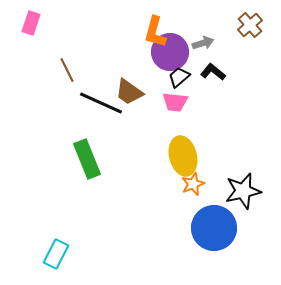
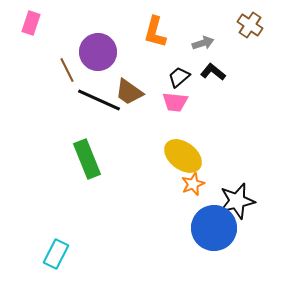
brown cross: rotated 15 degrees counterclockwise
purple circle: moved 72 px left
black line: moved 2 px left, 3 px up
yellow ellipse: rotated 39 degrees counterclockwise
black star: moved 6 px left, 10 px down
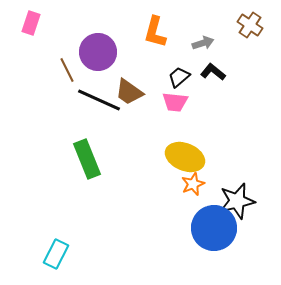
yellow ellipse: moved 2 px right, 1 px down; rotated 15 degrees counterclockwise
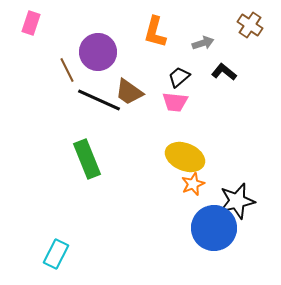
black L-shape: moved 11 px right
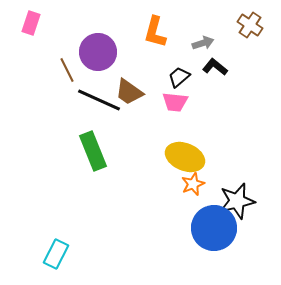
black L-shape: moved 9 px left, 5 px up
green rectangle: moved 6 px right, 8 px up
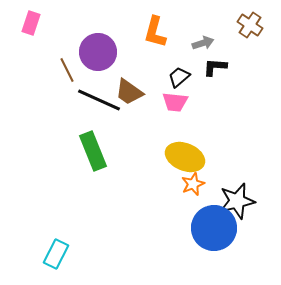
black L-shape: rotated 35 degrees counterclockwise
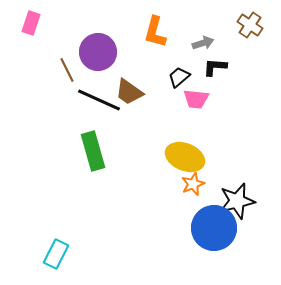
pink trapezoid: moved 21 px right, 3 px up
green rectangle: rotated 6 degrees clockwise
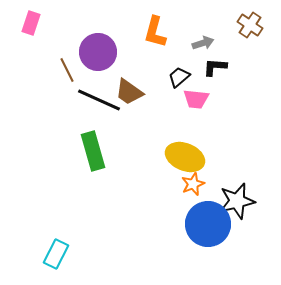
blue circle: moved 6 px left, 4 px up
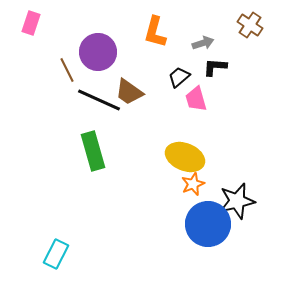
pink trapezoid: rotated 68 degrees clockwise
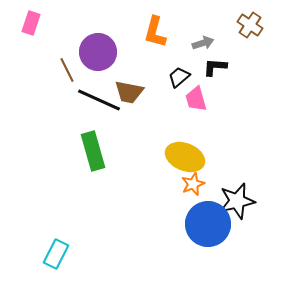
brown trapezoid: rotated 24 degrees counterclockwise
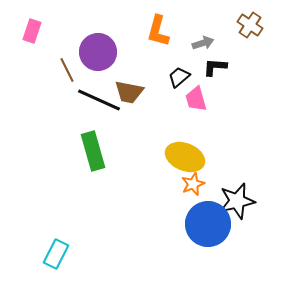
pink rectangle: moved 1 px right, 8 px down
orange L-shape: moved 3 px right, 1 px up
